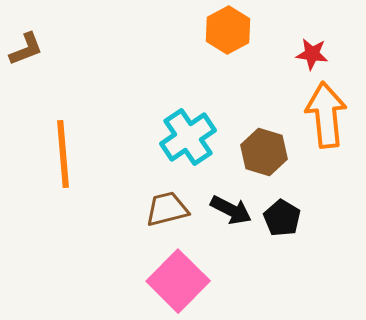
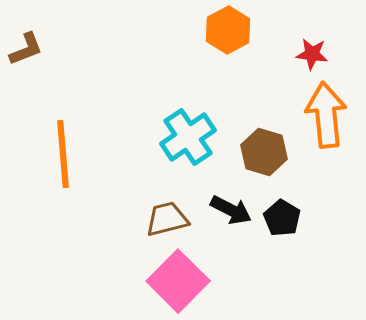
brown trapezoid: moved 10 px down
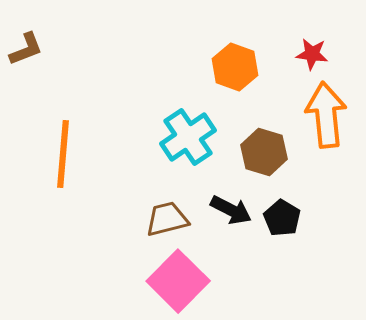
orange hexagon: moved 7 px right, 37 px down; rotated 12 degrees counterclockwise
orange line: rotated 10 degrees clockwise
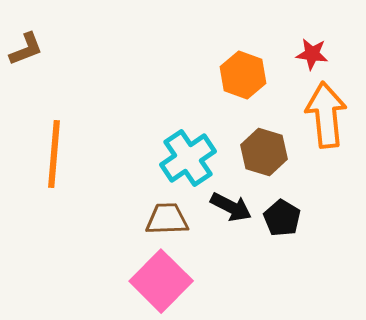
orange hexagon: moved 8 px right, 8 px down
cyan cross: moved 21 px down
orange line: moved 9 px left
black arrow: moved 3 px up
brown trapezoid: rotated 12 degrees clockwise
pink square: moved 17 px left
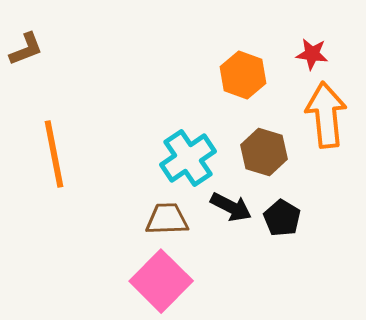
orange line: rotated 16 degrees counterclockwise
